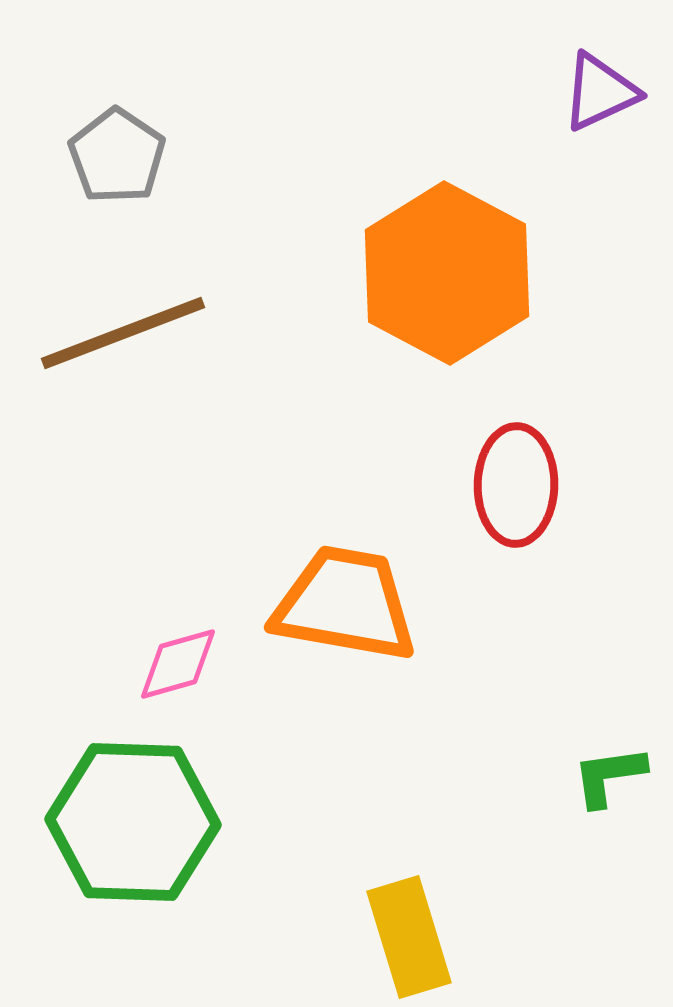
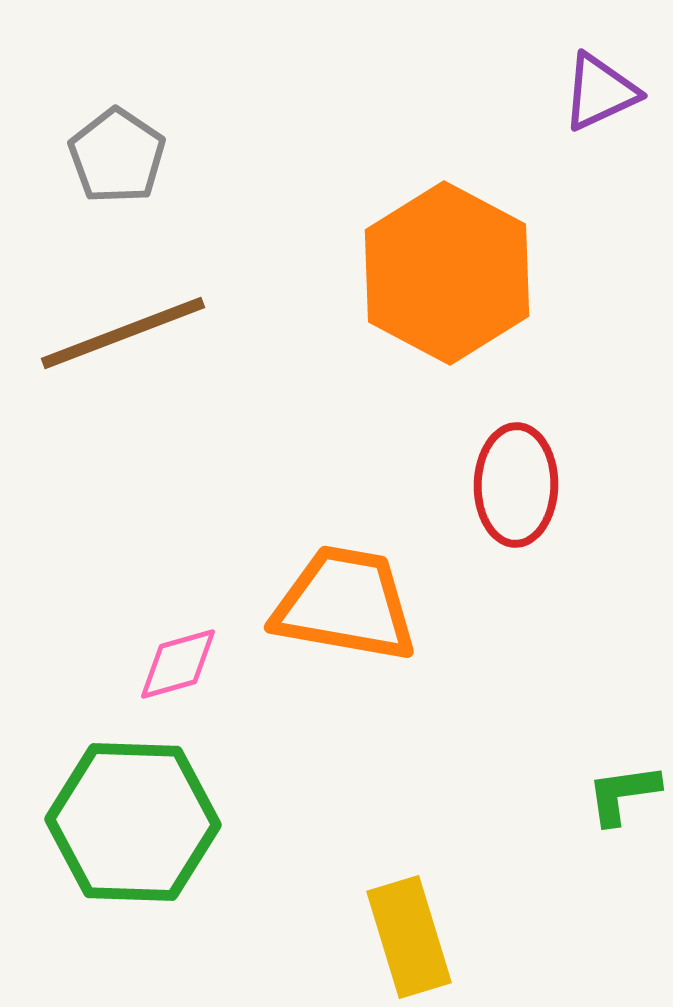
green L-shape: moved 14 px right, 18 px down
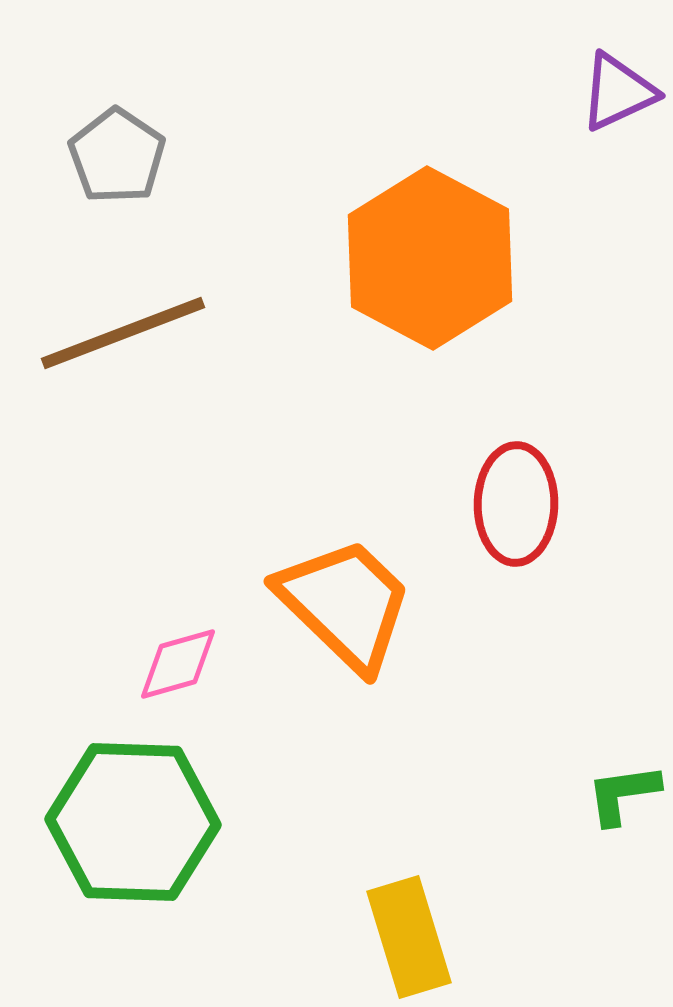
purple triangle: moved 18 px right
orange hexagon: moved 17 px left, 15 px up
red ellipse: moved 19 px down
orange trapezoid: rotated 34 degrees clockwise
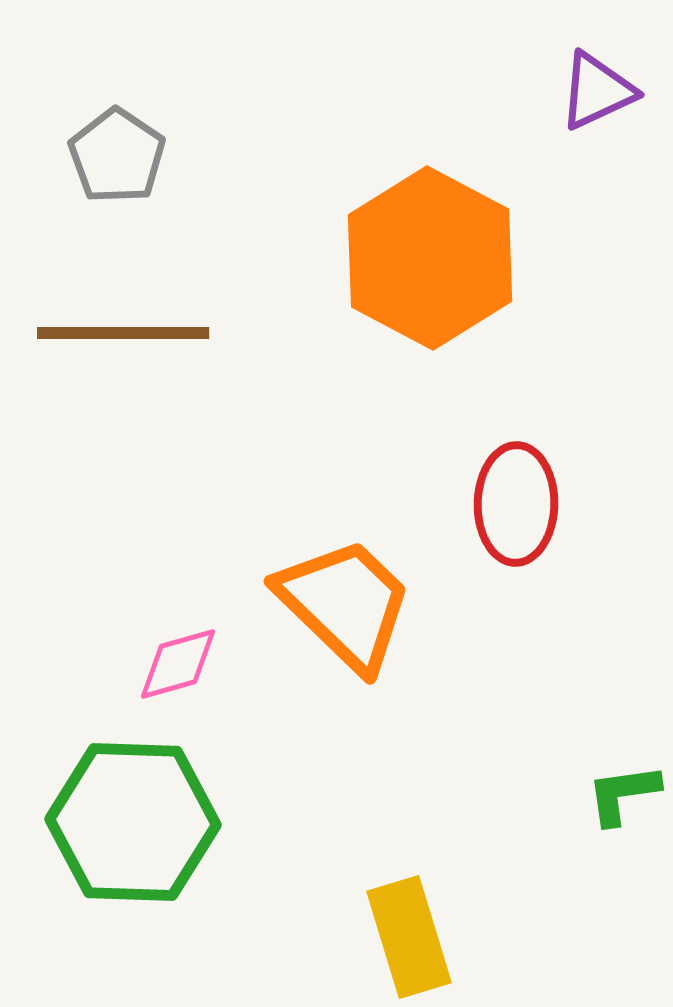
purple triangle: moved 21 px left, 1 px up
brown line: rotated 21 degrees clockwise
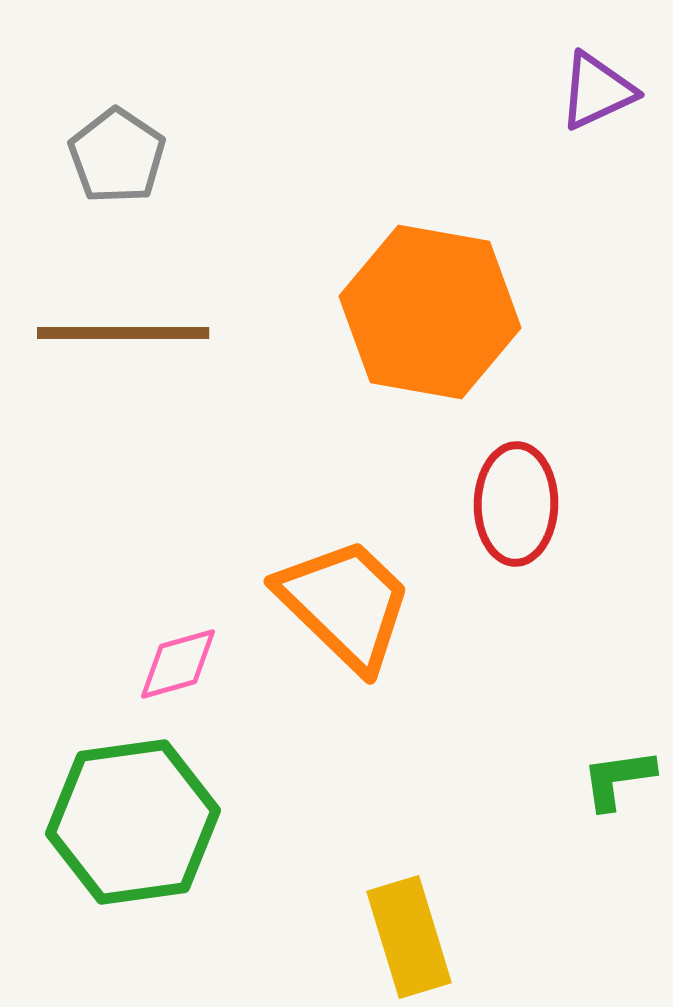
orange hexagon: moved 54 px down; rotated 18 degrees counterclockwise
green L-shape: moved 5 px left, 15 px up
green hexagon: rotated 10 degrees counterclockwise
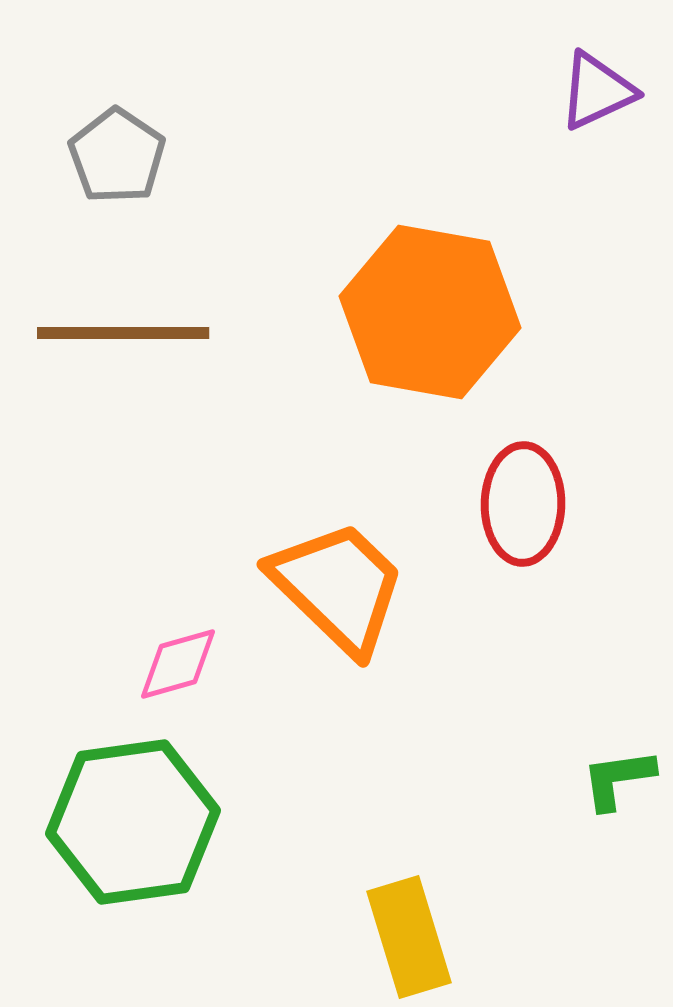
red ellipse: moved 7 px right
orange trapezoid: moved 7 px left, 17 px up
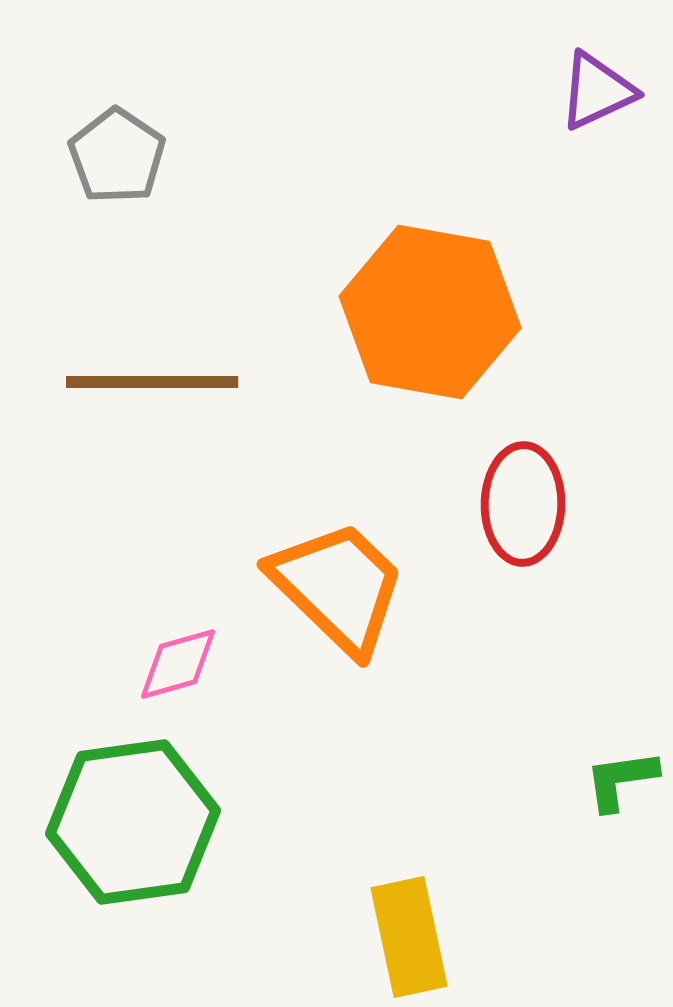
brown line: moved 29 px right, 49 px down
green L-shape: moved 3 px right, 1 px down
yellow rectangle: rotated 5 degrees clockwise
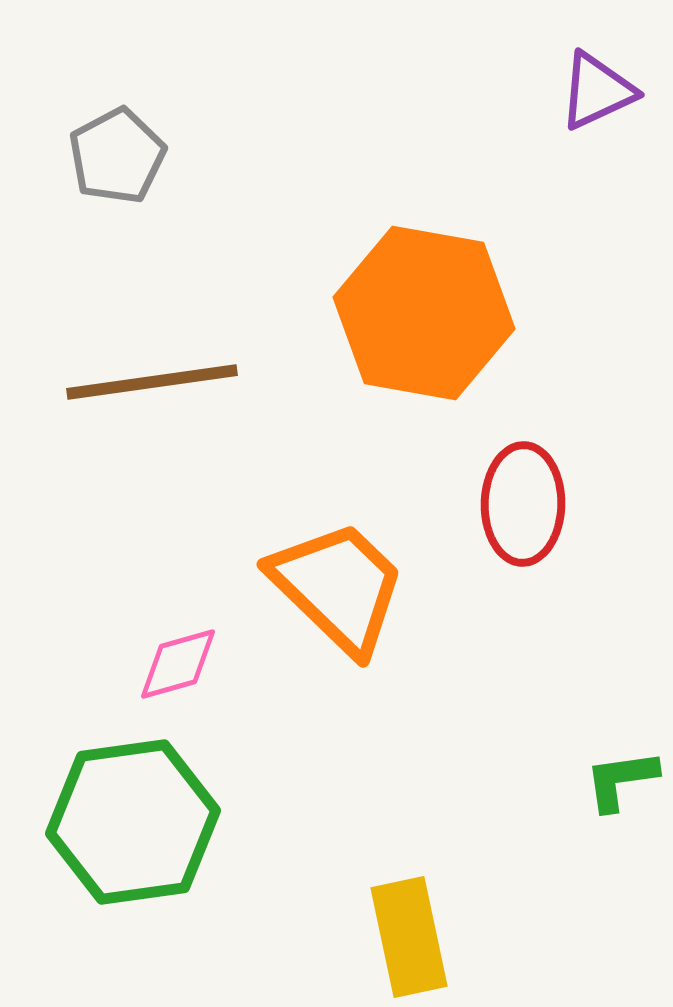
gray pentagon: rotated 10 degrees clockwise
orange hexagon: moved 6 px left, 1 px down
brown line: rotated 8 degrees counterclockwise
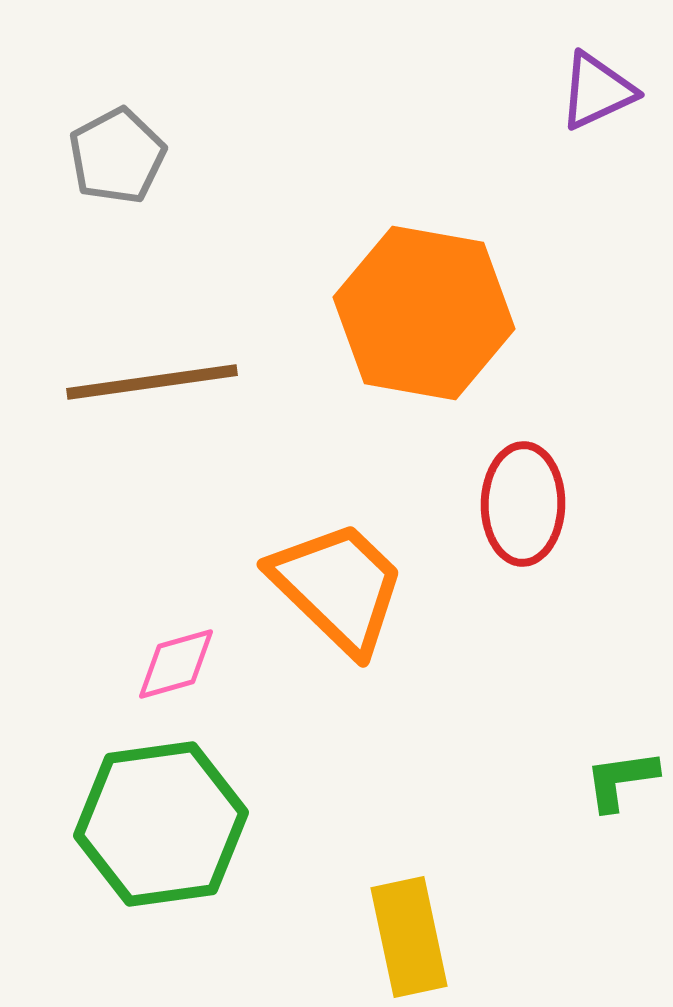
pink diamond: moved 2 px left
green hexagon: moved 28 px right, 2 px down
